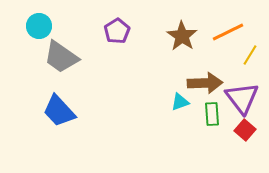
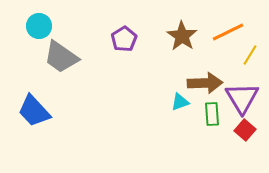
purple pentagon: moved 7 px right, 8 px down
purple triangle: rotated 6 degrees clockwise
blue trapezoid: moved 25 px left
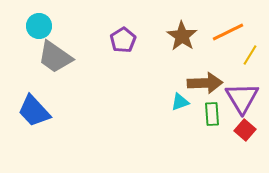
purple pentagon: moved 1 px left, 1 px down
gray trapezoid: moved 6 px left
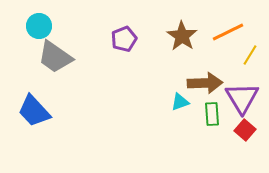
purple pentagon: moved 1 px right, 1 px up; rotated 10 degrees clockwise
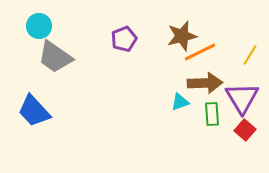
orange line: moved 28 px left, 20 px down
brown star: rotated 24 degrees clockwise
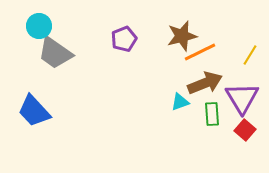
gray trapezoid: moved 4 px up
brown arrow: rotated 20 degrees counterclockwise
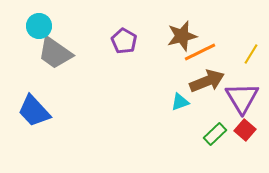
purple pentagon: moved 2 px down; rotated 20 degrees counterclockwise
yellow line: moved 1 px right, 1 px up
brown arrow: moved 2 px right, 2 px up
green rectangle: moved 3 px right, 20 px down; rotated 50 degrees clockwise
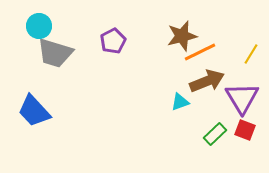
purple pentagon: moved 11 px left; rotated 15 degrees clockwise
gray trapezoid: rotated 18 degrees counterclockwise
red square: rotated 20 degrees counterclockwise
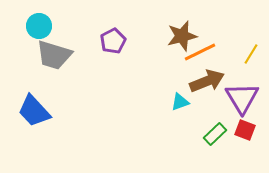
gray trapezoid: moved 1 px left, 2 px down
